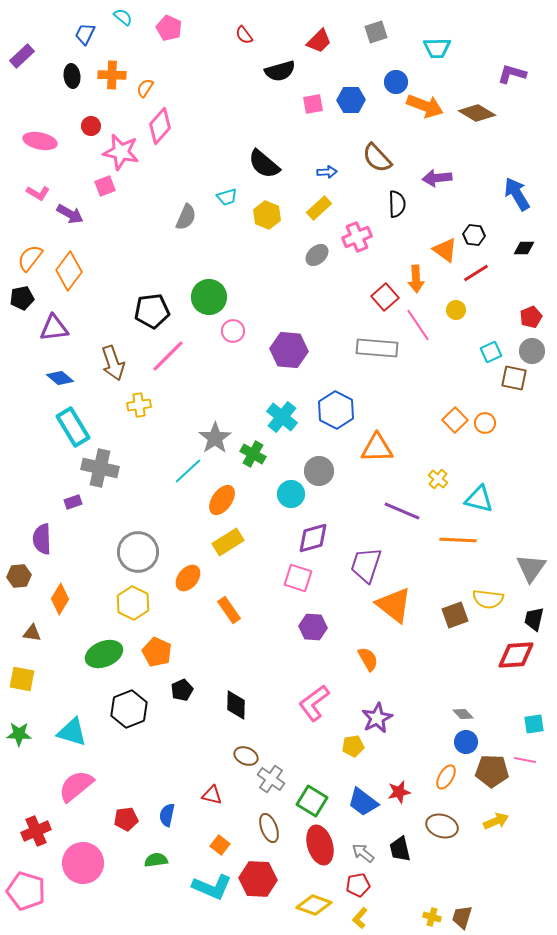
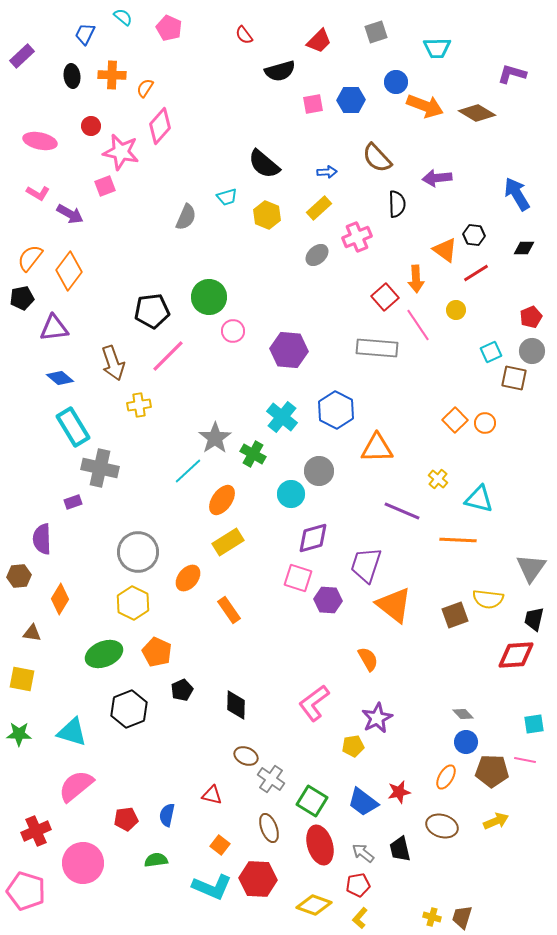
purple hexagon at (313, 627): moved 15 px right, 27 px up
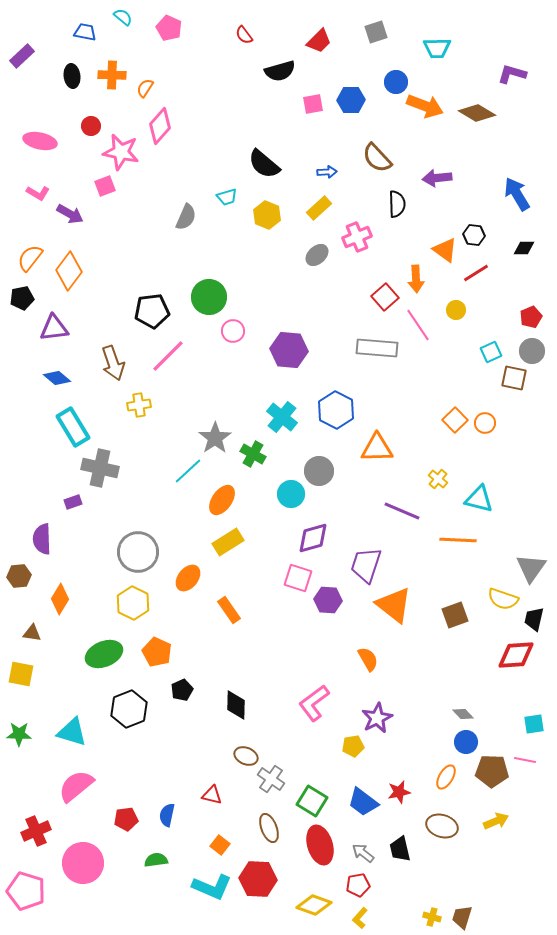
blue trapezoid at (85, 34): moved 2 px up; rotated 75 degrees clockwise
blue diamond at (60, 378): moved 3 px left
yellow semicircle at (488, 599): moved 15 px right; rotated 12 degrees clockwise
yellow square at (22, 679): moved 1 px left, 5 px up
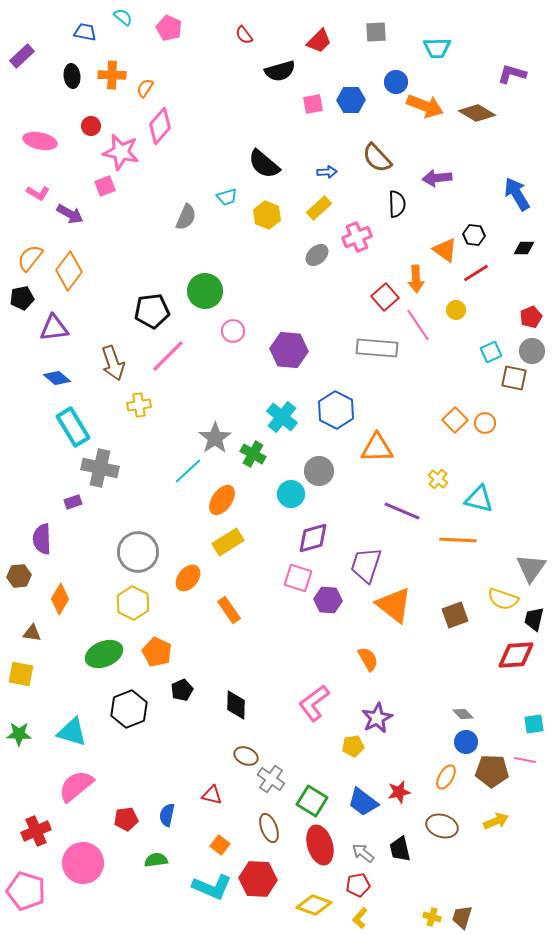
gray square at (376, 32): rotated 15 degrees clockwise
green circle at (209, 297): moved 4 px left, 6 px up
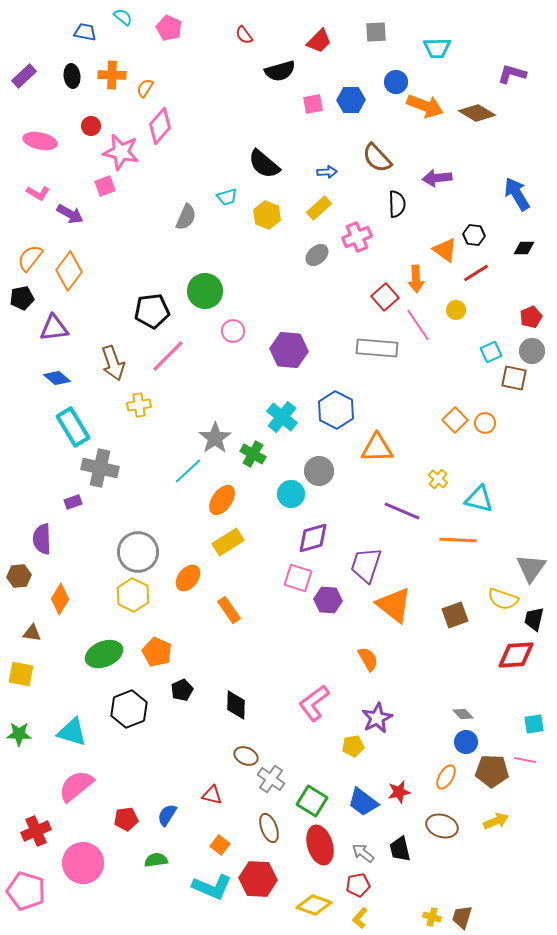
purple rectangle at (22, 56): moved 2 px right, 20 px down
yellow hexagon at (133, 603): moved 8 px up
blue semicircle at (167, 815): rotated 20 degrees clockwise
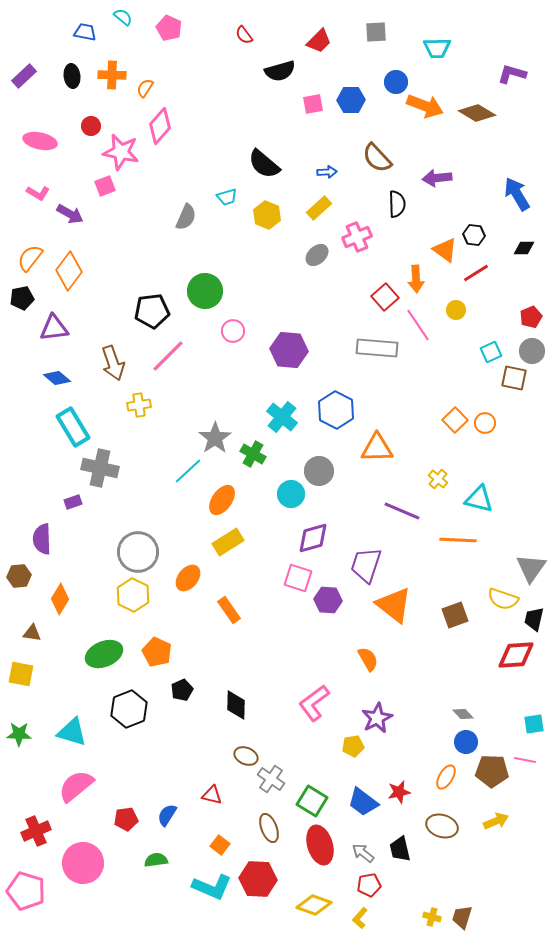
red pentagon at (358, 885): moved 11 px right
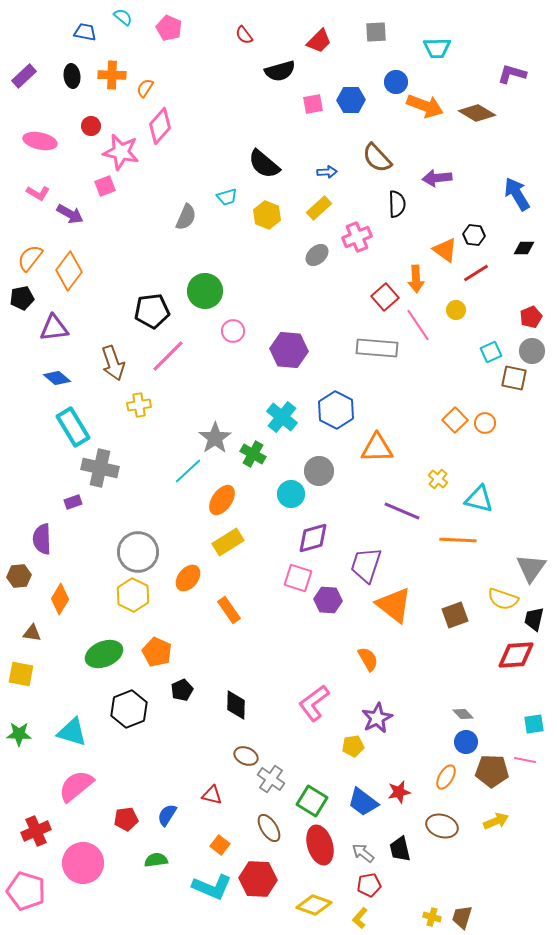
brown ellipse at (269, 828): rotated 12 degrees counterclockwise
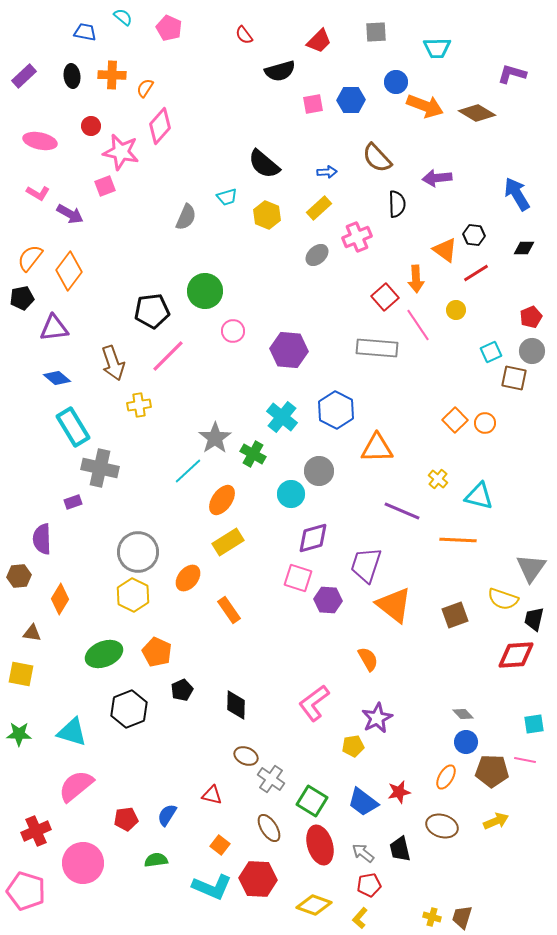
cyan triangle at (479, 499): moved 3 px up
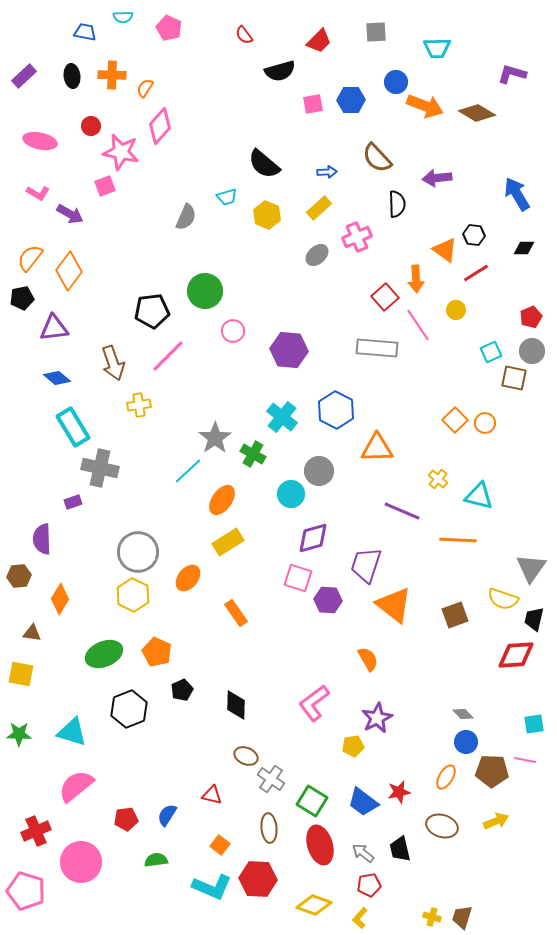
cyan semicircle at (123, 17): rotated 138 degrees clockwise
orange rectangle at (229, 610): moved 7 px right, 3 px down
brown ellipse at (269, 828): rotated 28 degrees clockwise
pink circle at (83, 863): moved 2 px left, 1 px up
